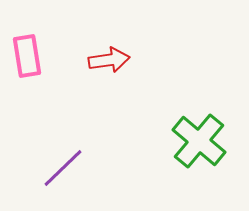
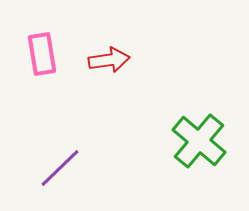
pink rectangle: moved 15 px right, 2 px up
purple line: moved 3 px left
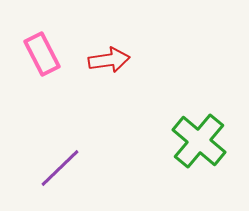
pink rectangle: rotated 18 degrees counterclockwise
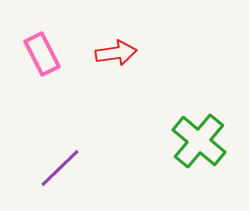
red arrow: moved 7 px right, 7 px up
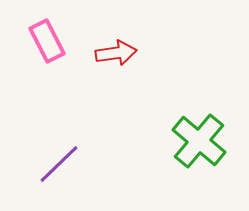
pink rectangle: moved 5 px right, 13 px up
purple line: moved 1 px left, 4 px up
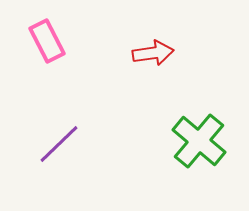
red arrow: moved 37 px right
purple line: moved 20 px up
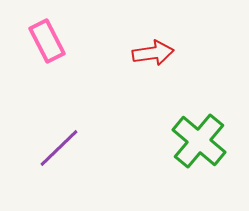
purple line: moved 4 px down
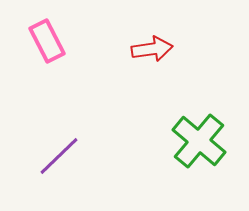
red arrow: moved 1 px left, 4 px up
purple line: moved 8 px down
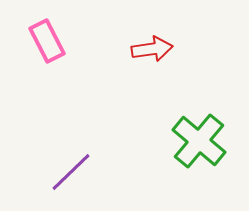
purple line: moved 12 px right, 16 px down
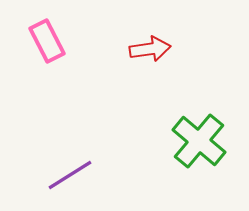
red arrow: moved 2 px left
purple line: moved 1 px left, 3 px down; rotated 12 degrees clockwise
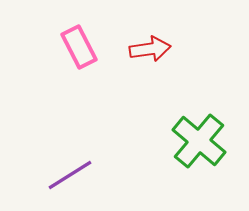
pink rectangle: moved 32 px right, 6 px down
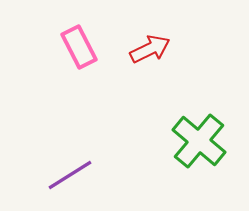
red arrow: rotated 18 degrees counterclockwise
